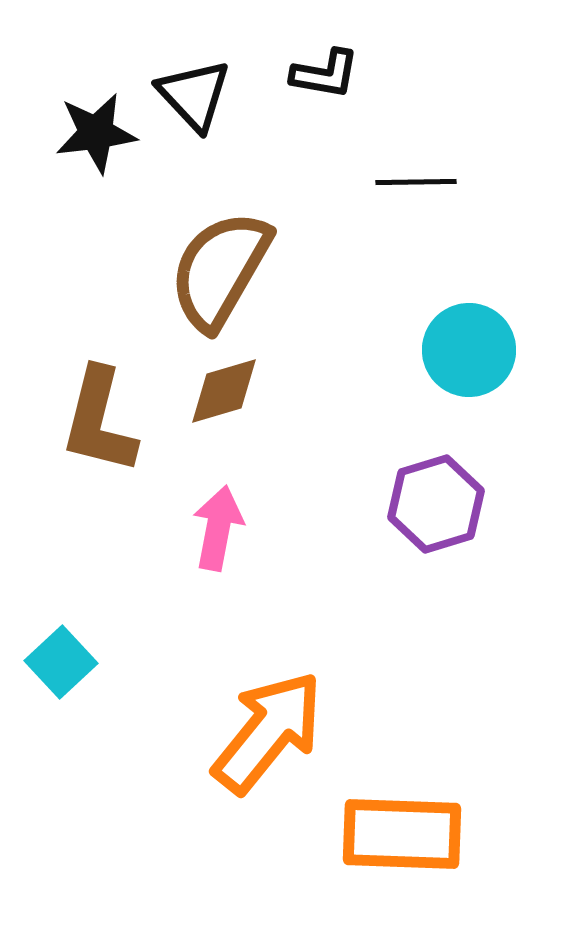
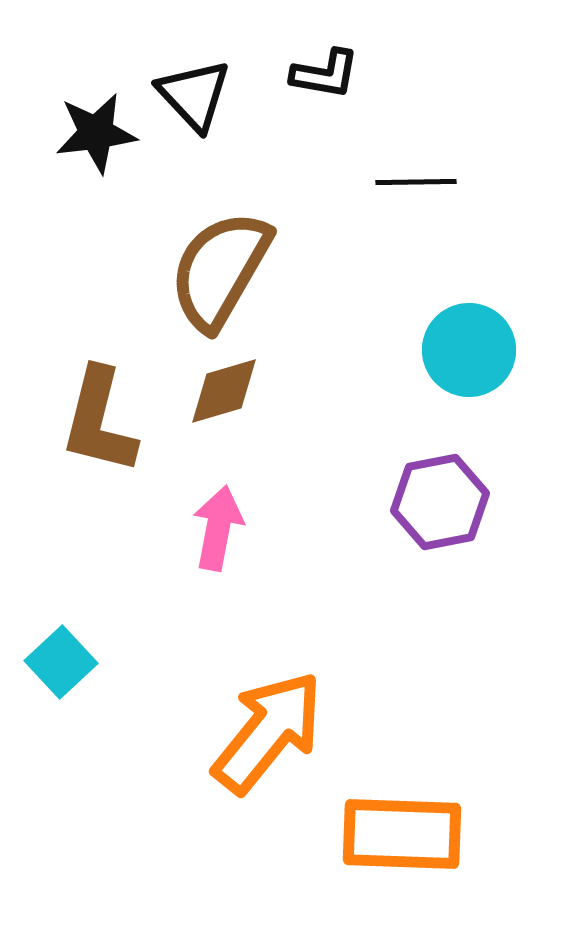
purple hexagon: moved 4 px right, 2 px up; rotated 6 degrees clockwise
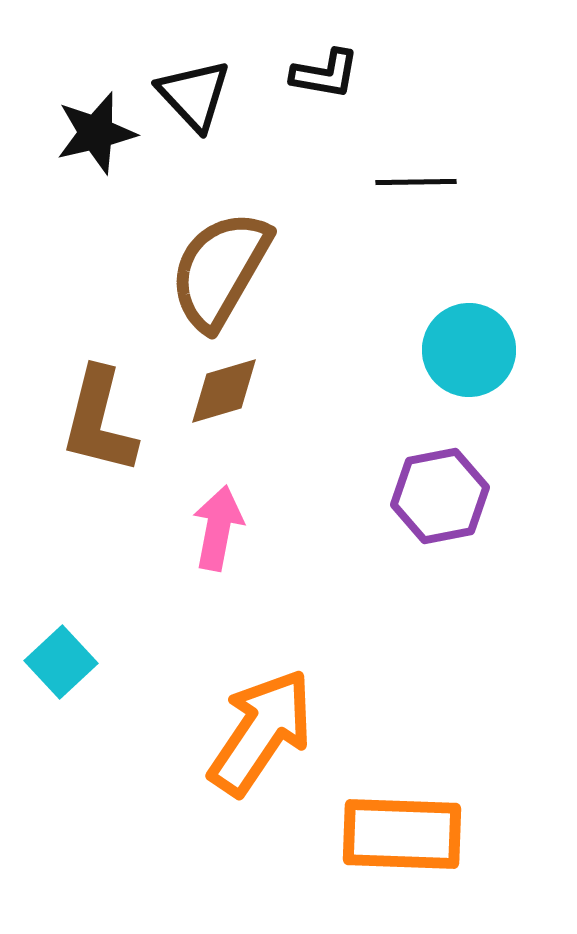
black star: rotated 6 degrees counterclockwise
purple hexagon: moved 6 px up
orange arrow: moved 7 px left; rotated 5 degrees counterclockwise
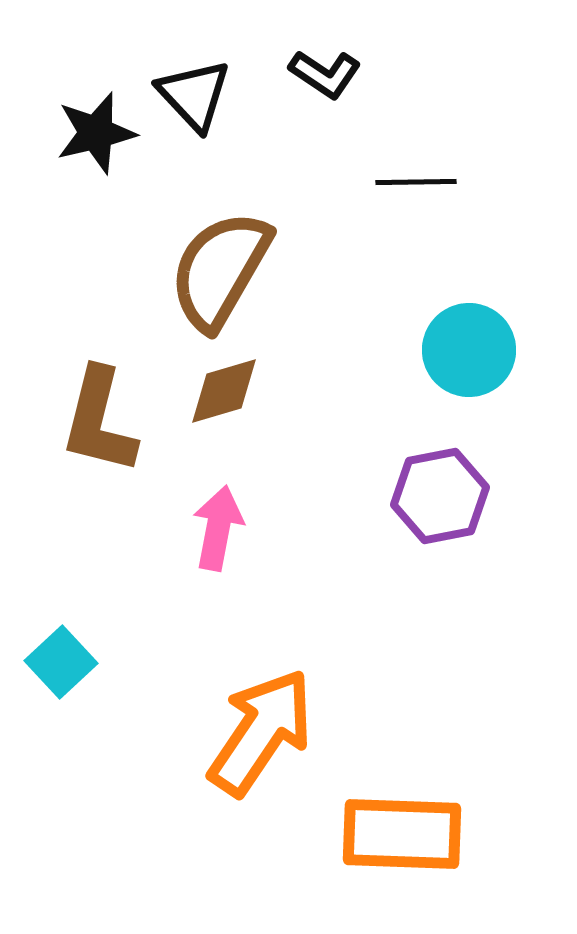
black L-shape: rotated 24 degrees clockwise
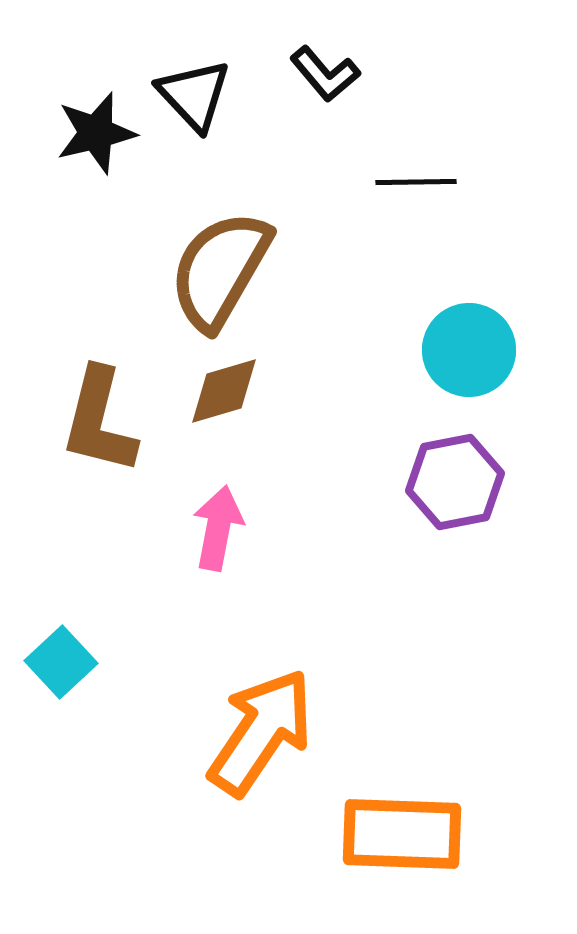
black L-shape: rotated 16 degrees clockwise
purple hexagon: moved 15 px right, 14 px up
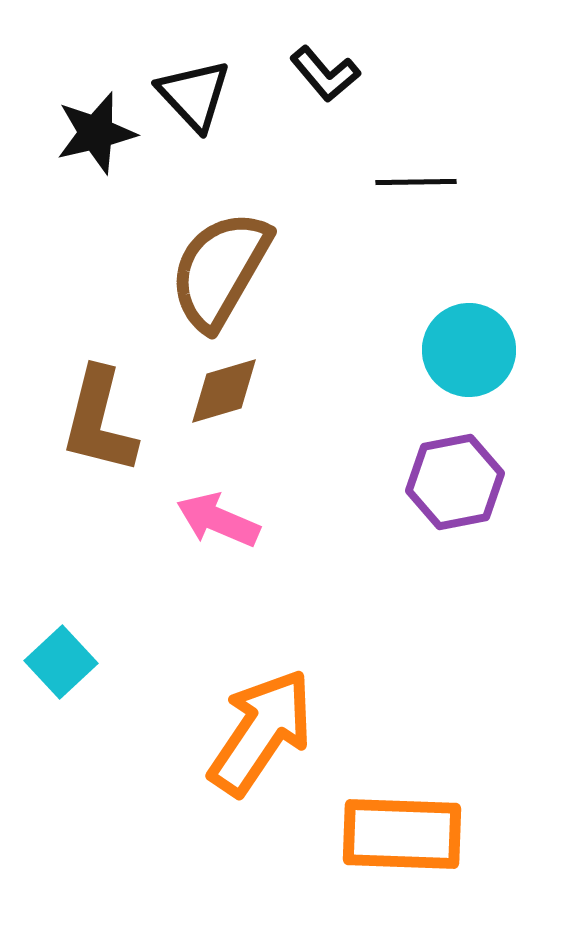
pink arrow: moved 8 px up; rotated 78 degrees counterclockwise
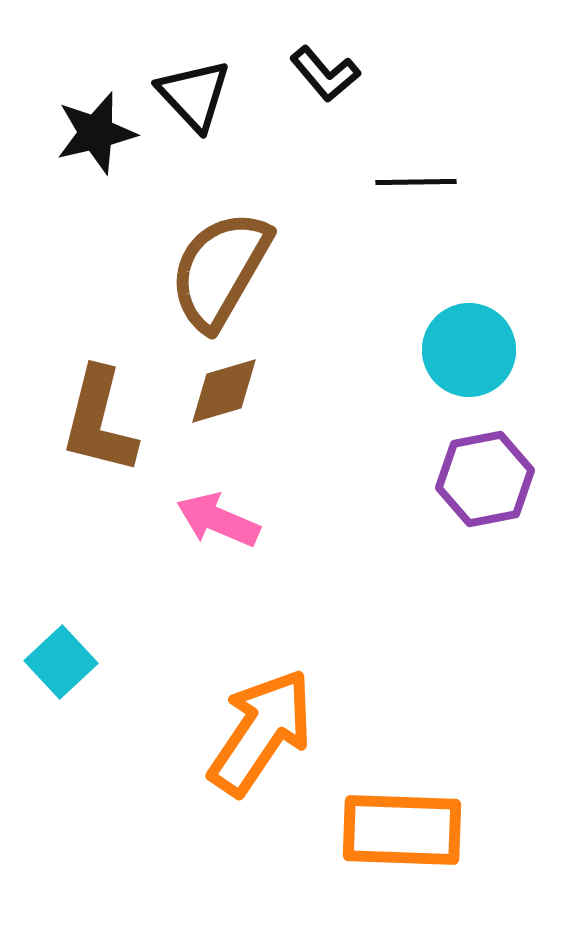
purple hexagon: moved 30 px right, 3 px up
orange rectangle: moved 4 px up
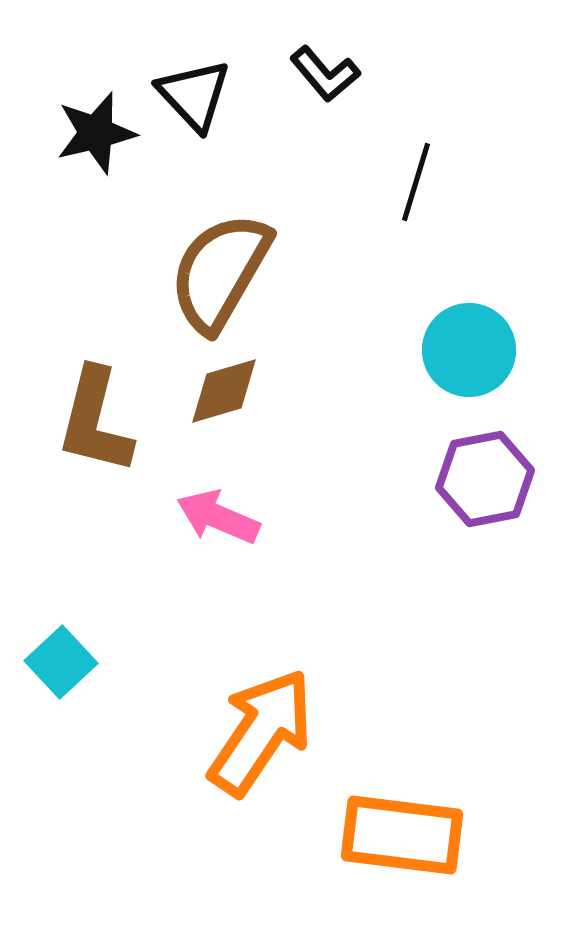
black line: rotated 72 degrees counterclockwise
brown semicircle: moved 2 px down
brown L-shape: moved 4 px left
pink arrow: moved 3 px up
orange rectangle: moved 5 px down; rotated 5 degrees clockwise
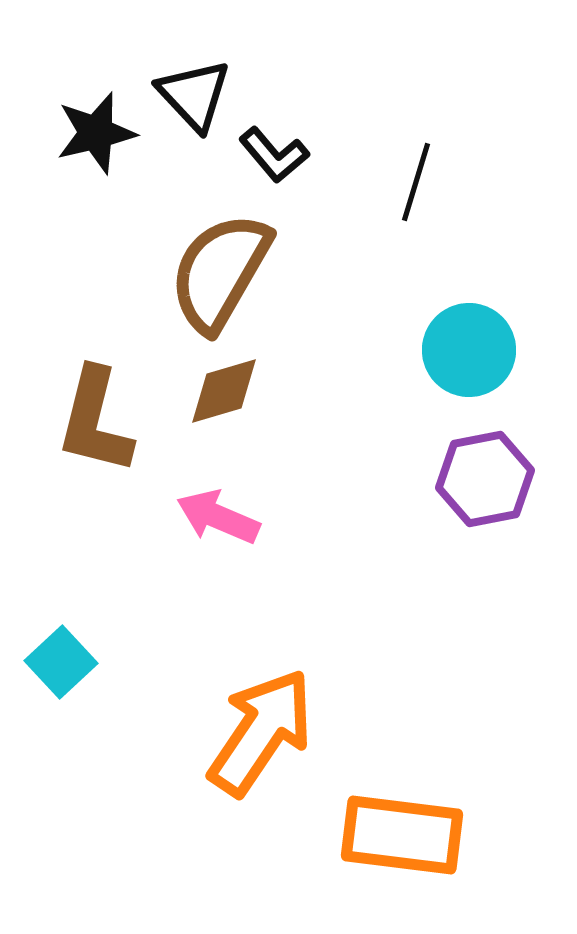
black L-shape: moved 51 px left, 81 px down
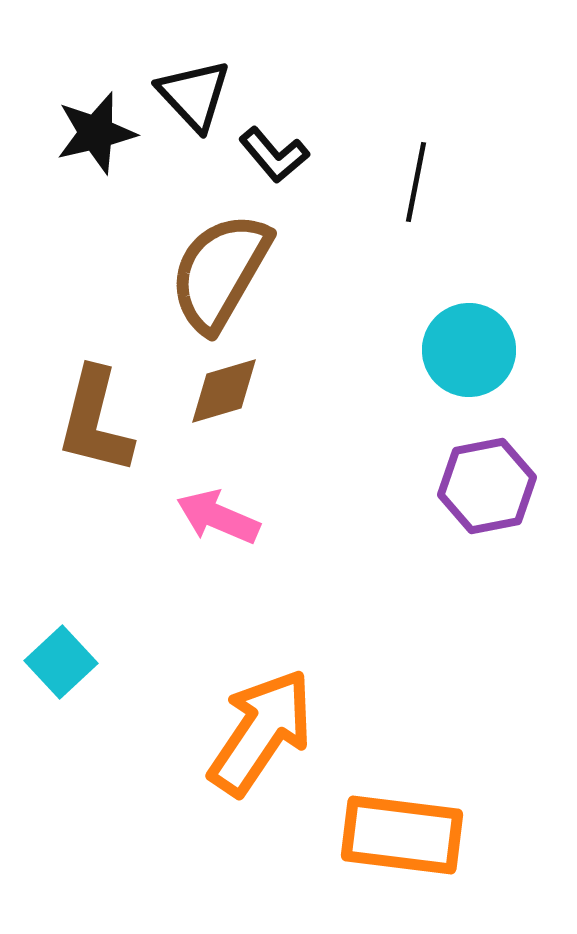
black line: rotated 6 degrees counterclockwise
purple hexagon: moved 2 px right, 7 px down
